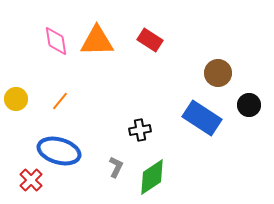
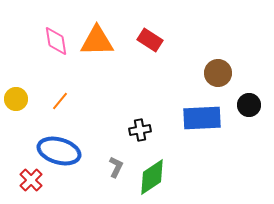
blue rectangle: rotated 36 degrees counterclockwise
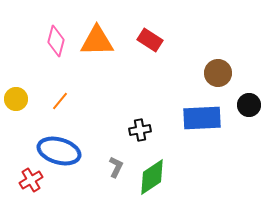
pink diamond: rotated 24 degrees clockwise
red cross: rotated 15 degrees clockwise
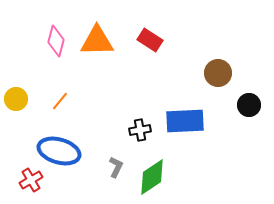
blue rectangle: moved 17 px left, 3 px down
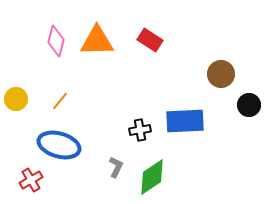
brown circle: moved 3 px right, 1 px down
blue ellipse: moved 6 px up
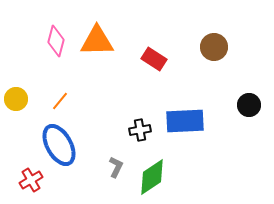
red rectangle: moved 4 px right, 19 px down
brown circle: moved 7 px left, 27 px up
blue ellipse: rotated 45 degrees clockwise
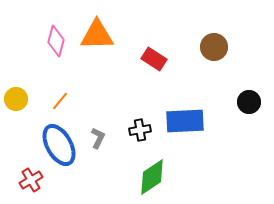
orange triangle: moved 6 px up
black circle: moved 3 px up
gray L-shape: moved 18 px left, 29 px up
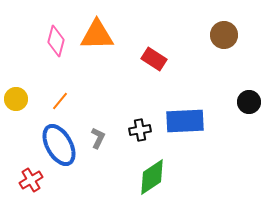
brown circle: moved 10 px right, 12 px up
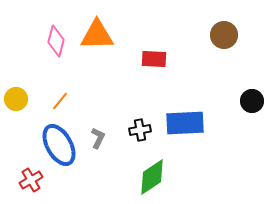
red rectangle: rotated 30 degrees counterclockwise
black circle: moved 3 px right, 1 px up
blue rectangle: moved 2 px down
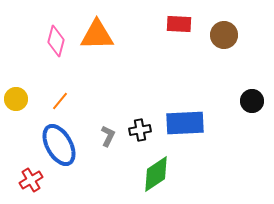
red rectangle: moved 25 px right, 35 px up
gray L-shape: moved 10 px right, 2 px up
green diamond: moved 4 px right, 3 px up
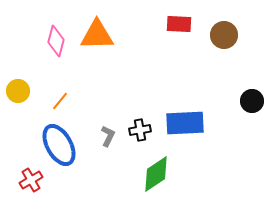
yellow circle: moved 2 px right, 8 px up
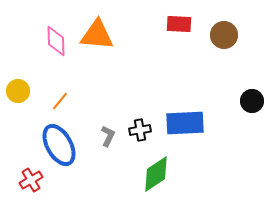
orange triangle: rotated 6 degrees clockwise
pink diamond: rotated 16 degrees counterclockwise
